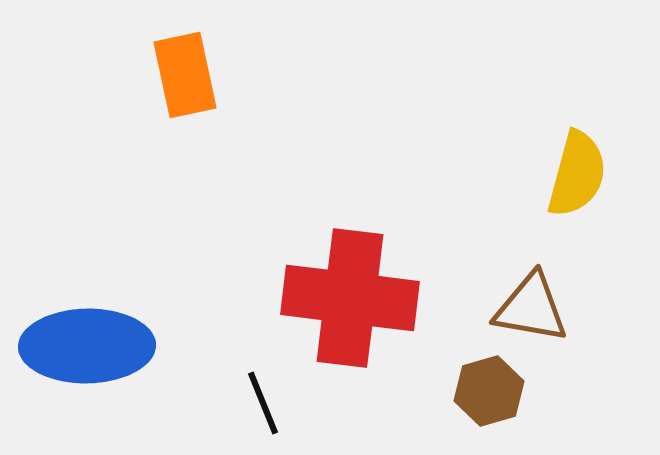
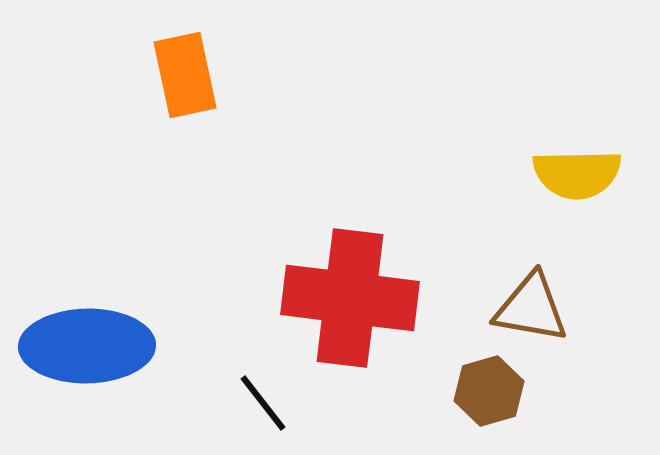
yellow semicircle: rotated 74 degrees clockwise
black line: rotated 16 degrees counterclockwise
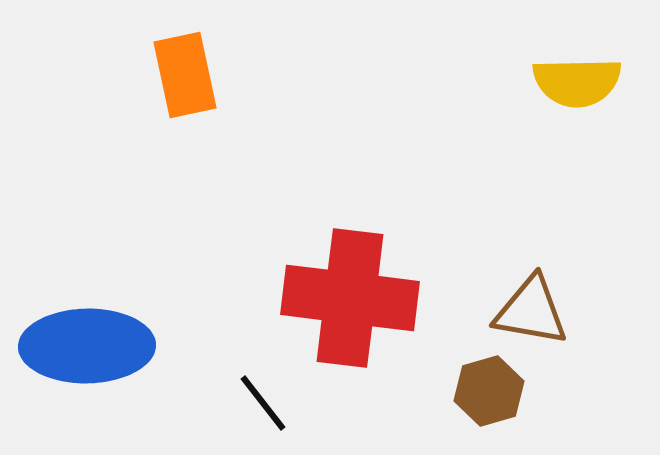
yellow semicircle: moved 92 px up
brown triangle: moved 3 px down
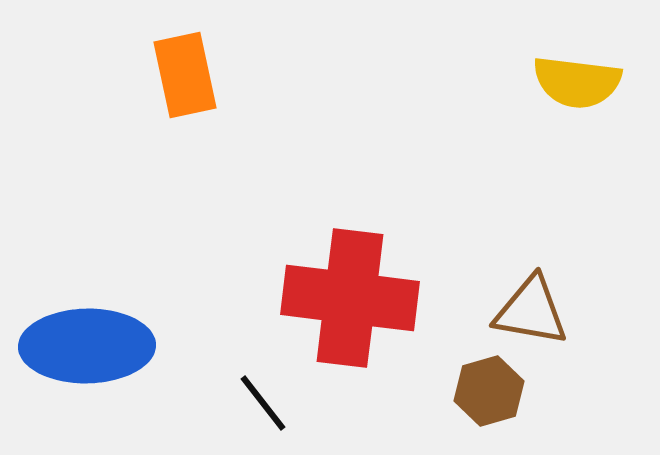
yellow semicircle: rotated 8 degrees clockwise
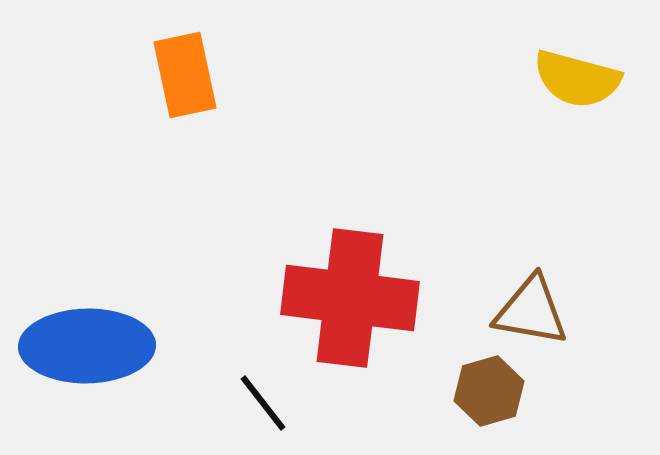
yellow semicircle: moved 3 px up; rotated 8 degrees clockwise
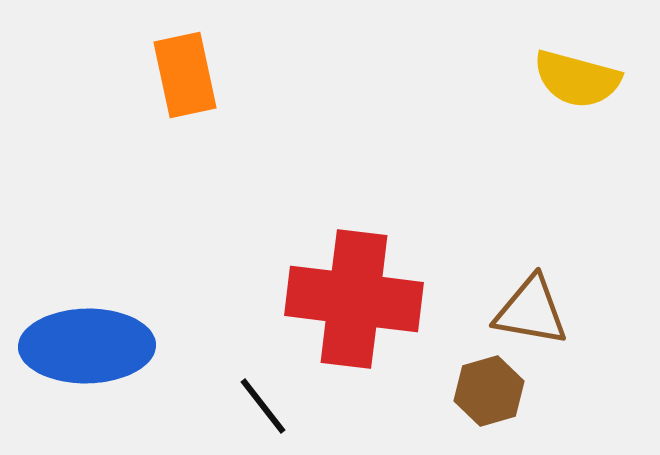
red cross: moved 4 px right, 1 px down
black line: moved 3 px down
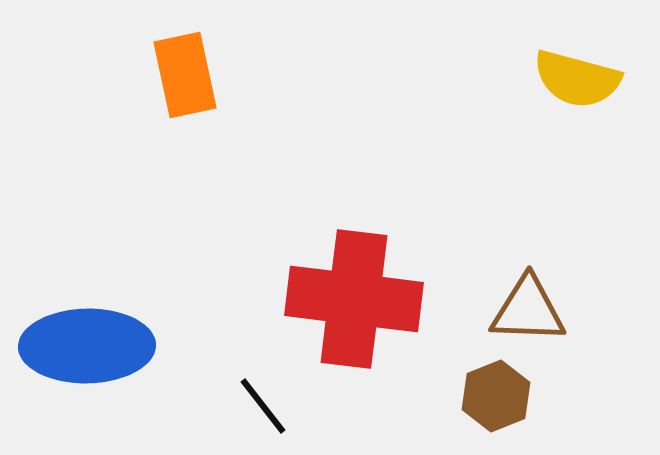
brown triangle: moved 3 px left, 1 px up; rotated 8 degrees counterclockwise
brown hexagon: moved 7 px right, 5 px down; rotated 6 degrees counterclockwise
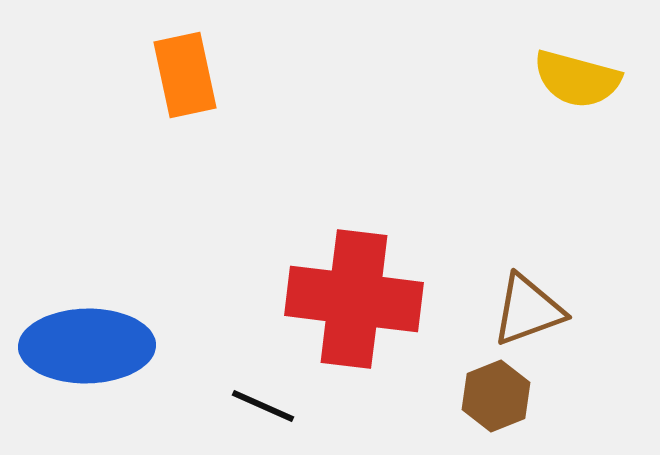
brown triangle: rotated 22 degrees counterclockwise
black line: rotated 28 degrees counterclockwise
